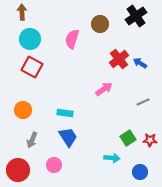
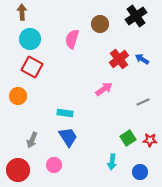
blue arrow: moved 2 px right, 4 px up
orange circle: moved 5 px left, 14 px up
cyan arrow: moved 4 px down; rotated 91 degrees clockwise
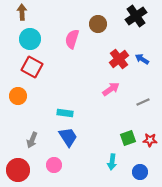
brown circle: moved 2 px left
pink arrow: moved 7 px right
green square: rotated 14 degrees clockwise
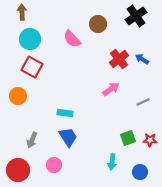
pink semicircle: rotated 60 degrees counterclockwise
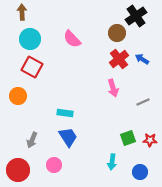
brown circle: moved 19 px right, 9 px down
pink arrow: moved 2 px right, 1 px up; rotated 108 degrees clockwise
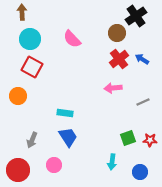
pink arrow: rotated 102 degrees clockwise
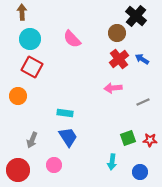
black cross: rotated 15 degrees counterclockwise
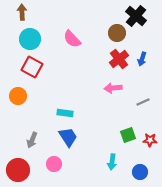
blue arrow: rotated 104 degrees counterclockwise
green square: moved 3 px up
pink circle: moved 1 px up
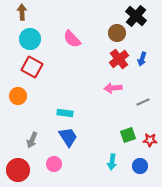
blue circle: moved 6 px up
